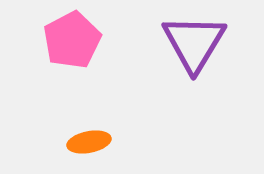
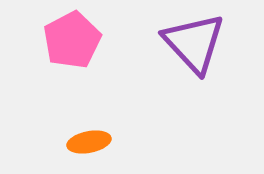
purple triangle: rotated 14 degrees counterclockwise
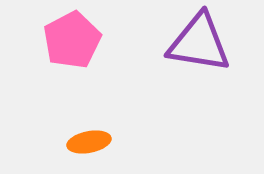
purple triangle: moved 5 px right; rotated 38 degrees counterclockwise
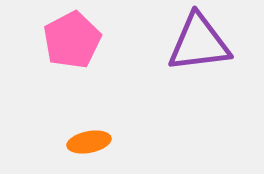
purple triangle: rotated 16 degrees counterclockwise
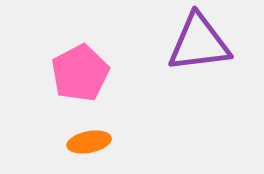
pink pentagon: moved 8 px right, 33 px down
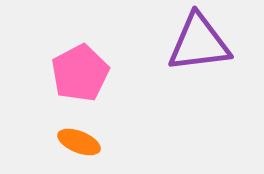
orange ellipse: moved 10 px left; rotated 33 degrees clockwise
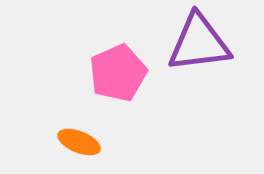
pink pentagon: moved 38 px right; rotated 4 degrees clockwise
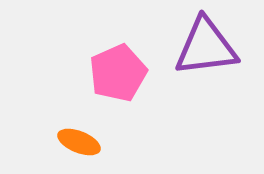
purple triangle: moved 7 px right, 4 px down
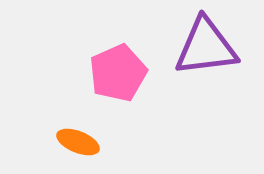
orange ellipse: moved 1 px left
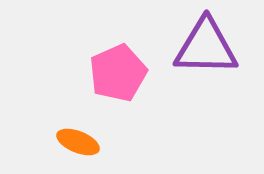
purple triangle: rotated 8 degrees clockwise
